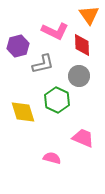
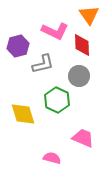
yellow diamond: moved 2 px down
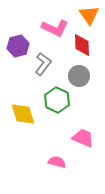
pink L-shape: moved 3 px up
gray L-shape: rotated 40 degrees counterclockwise
pink semicircle: moved 5 px right, 4 px down
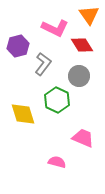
red diamond: rotated 30 degrees counterclockwise
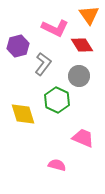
pink semicircle: moved 3 px down
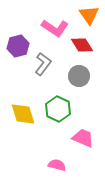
pink L-shape: rotated 8 degrees clockwise
green hexagon: moved 1 px right, 9 px down
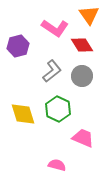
gray L-shape: moved 9 px right, 7 px down; rotated 15 degrees clockwise
gray circle: moved 3 px right
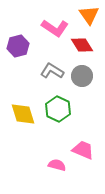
gray L-shape: rotated 110 degrees counterclockwise
pink trapezoid: moved 12 px down
